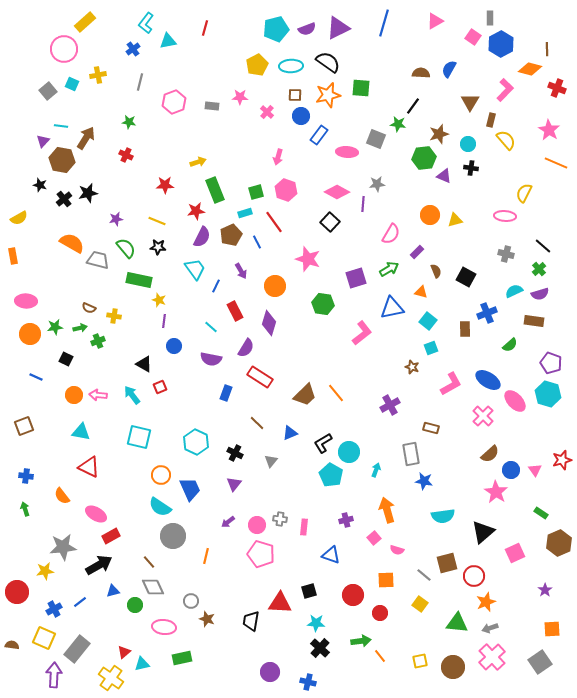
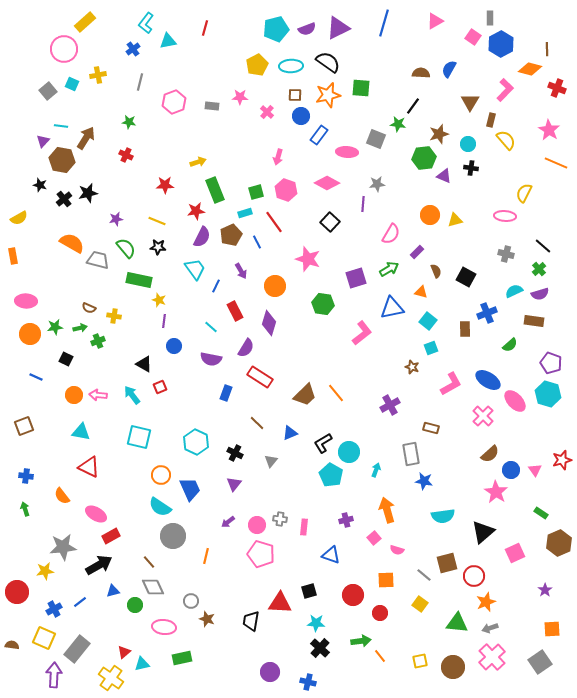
pink diamond at (337, 192): moved 10 px left, 9 px up
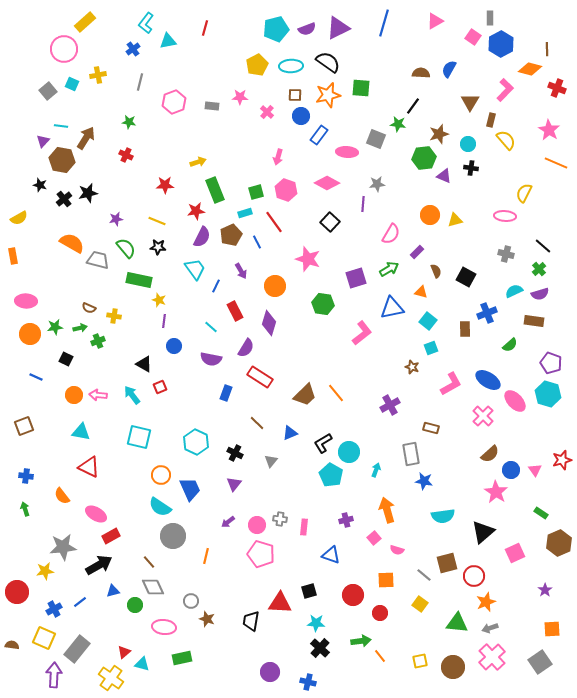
cyan triangle at (142, 664): rotated 28 degrees clockwise
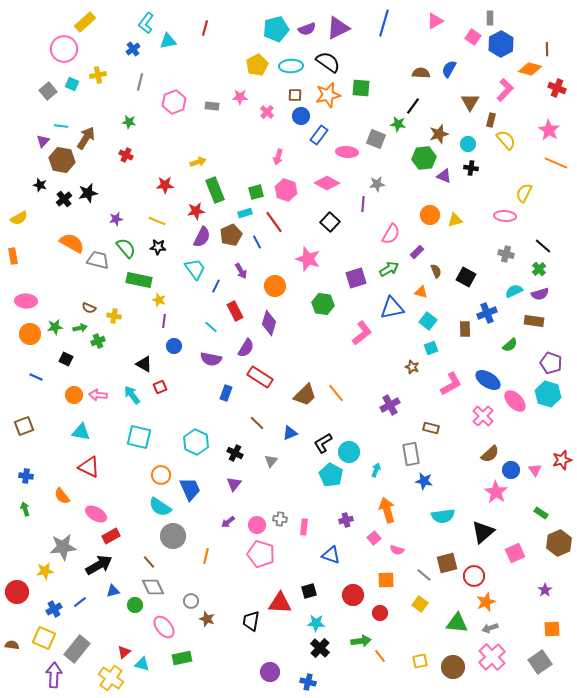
pink ellipse at (164, 627): rotated 45 degrees clockwise
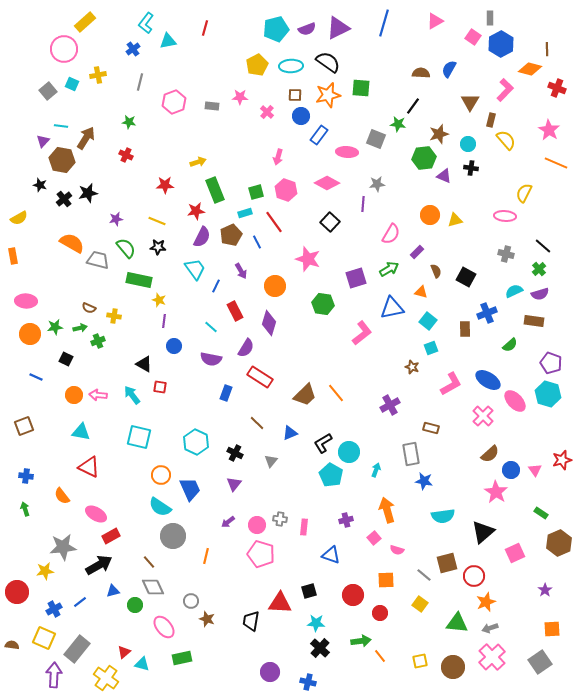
red square at (160, 387): rotated 32 degrees clockwise
yellow cross at (111, 678): moved 5 px left
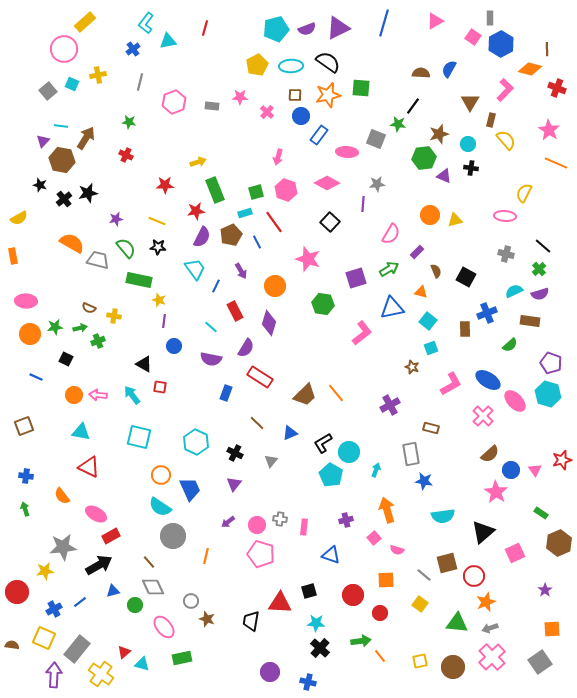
brown rectangle at (534, 321): moved 4 px left
yellow cross at (106, 678): moved 5 px left, 4 px up
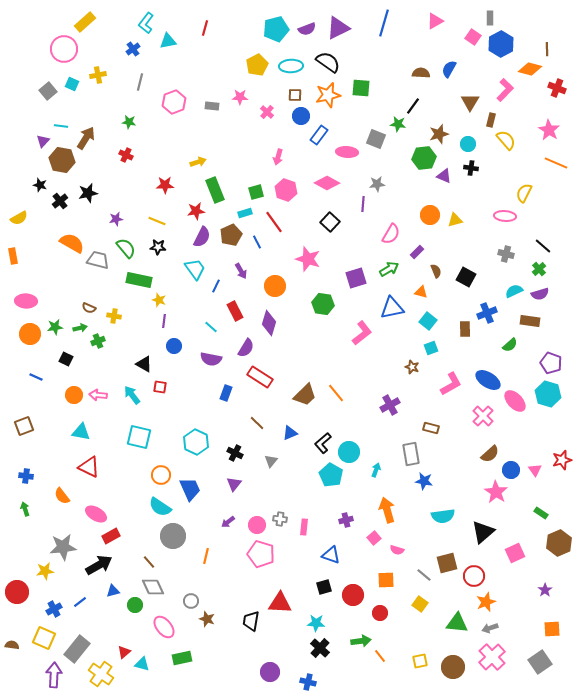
black cross at (64, 199): moved 4 px left, 2 px down
black L-shape at (323, 443): rotated 10 degrees counterclockwise
black square at (309, 591): moved 15 px right, 4 px up
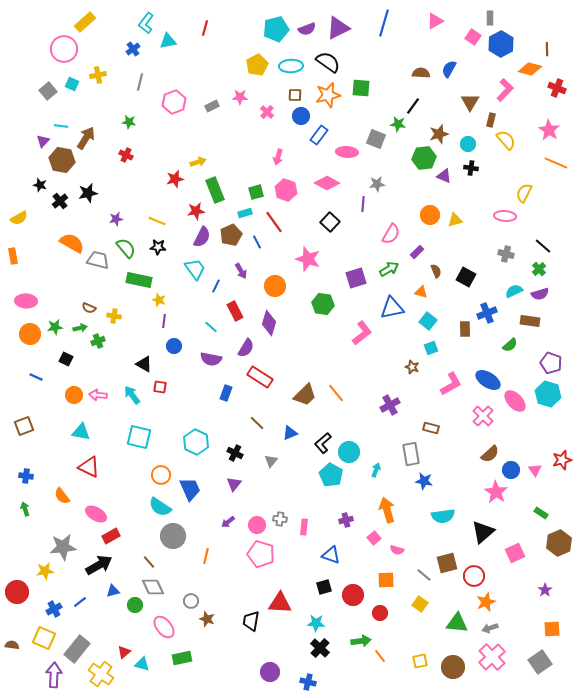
gray rectangle at (212, 106): rotated 32 degrees counterclockwise
red star at (165, 185): moved 10 px right, 6 px up; rotated 12 degrees counterclockwise
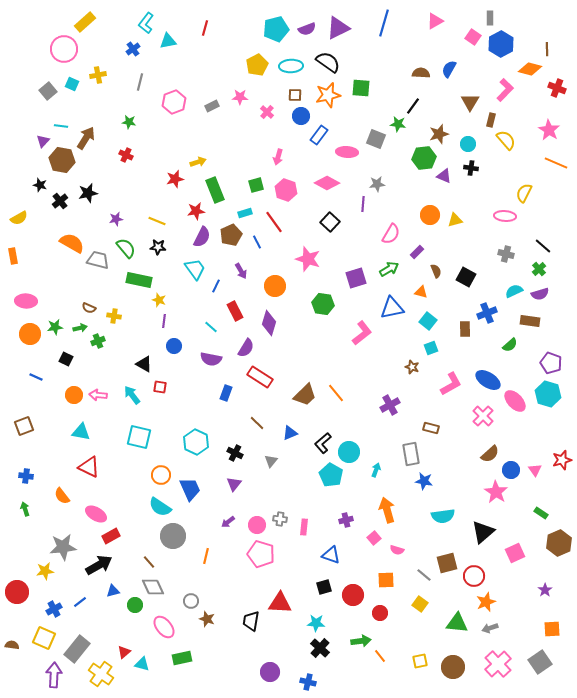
green square at (256, 192): moved 7 px up
pink cross at (492, 657): moved 6 px right, 7 px down
